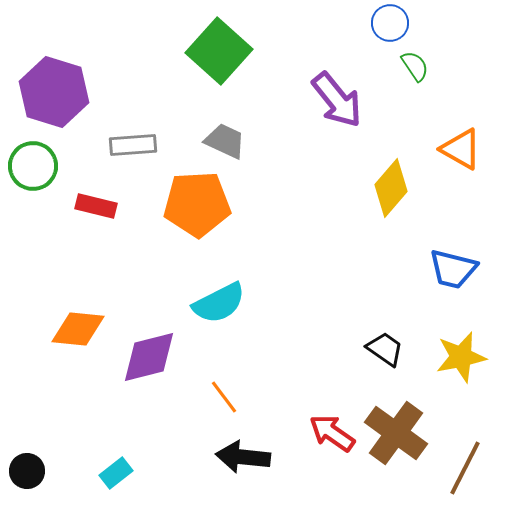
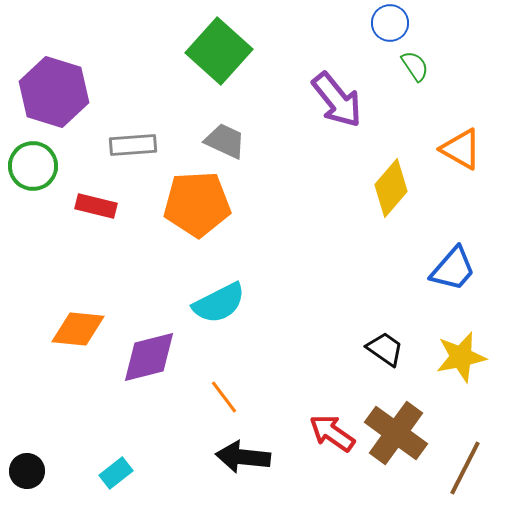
blue trapezoid: rotated 63 degrees counterclockwise
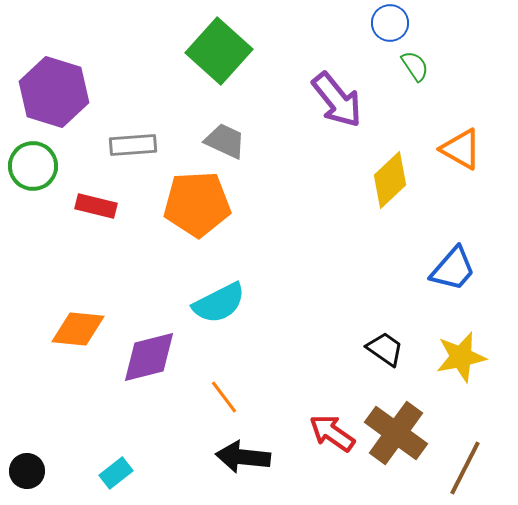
yellow diamond: moved 1 px left, 8 px up; rotated 6 degrees clockwise
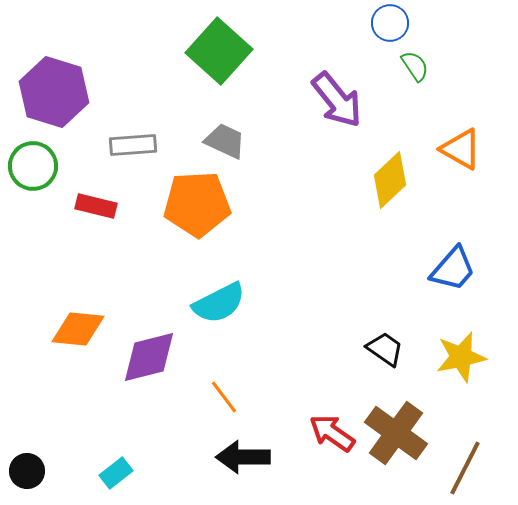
black arrow: rotated 6 degrees counterclockwise
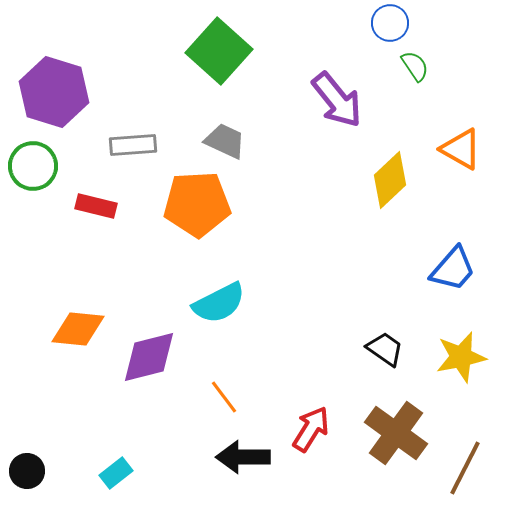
red arrow: moved 21 px left, 4 px up; rotated 87 degrees clockwise
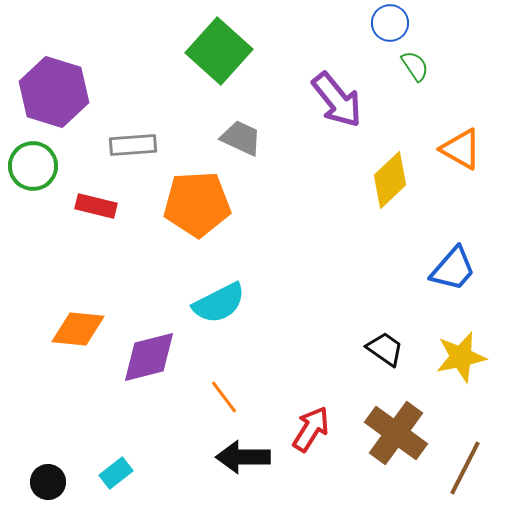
gray trapezoid: moved 16 px right, 3 px up
black circle: moved 21 px right, 11 px down
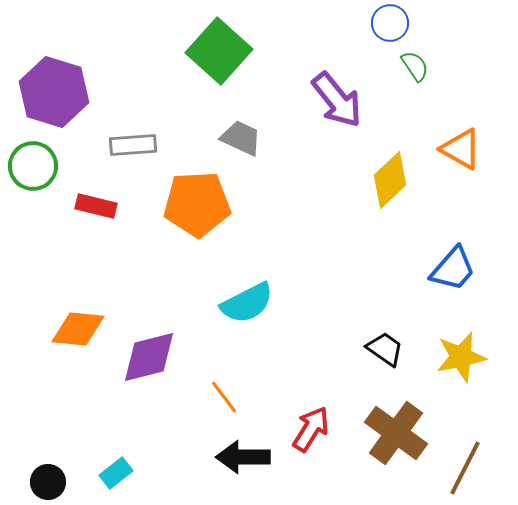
cyan semicircle: moved 28 px right
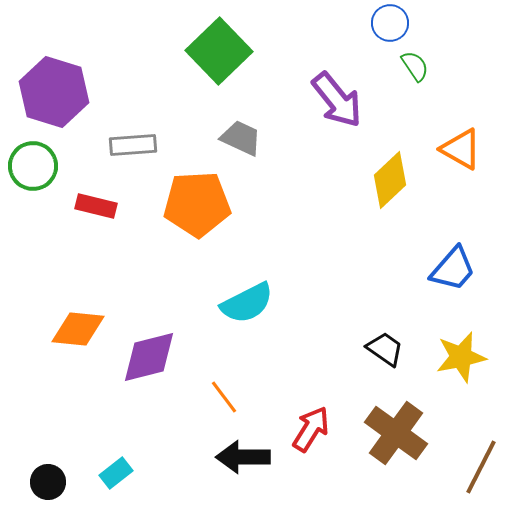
green square: rotated 4 degrees clockwise
brown line: moved 16 px right, 1 px up
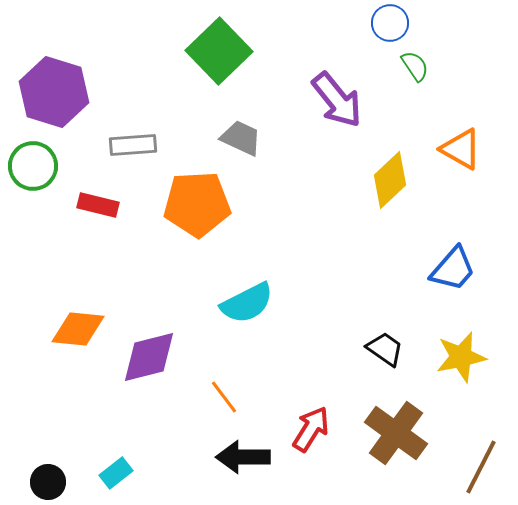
red rectangle: moved 2 px right, 1 px up
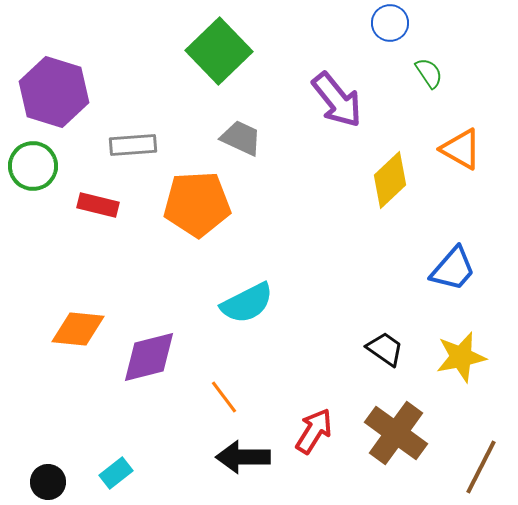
green semicircle: moved 14 px right, 7 px down
red arrow: moved 3 px right, 2 px down
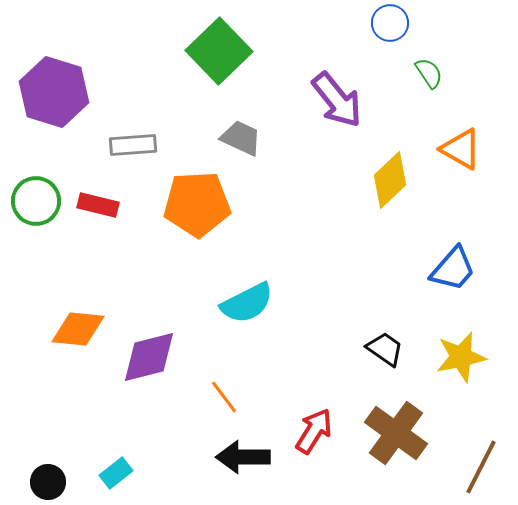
green circle: moved 3 px right, 35 px down
